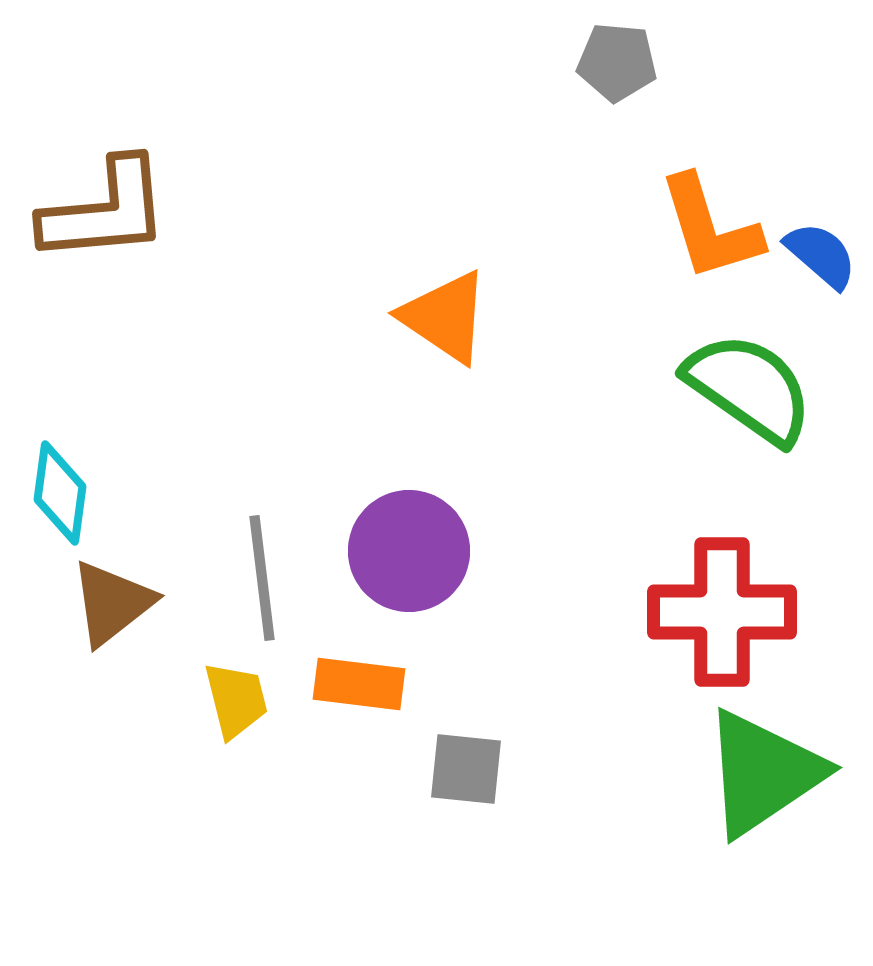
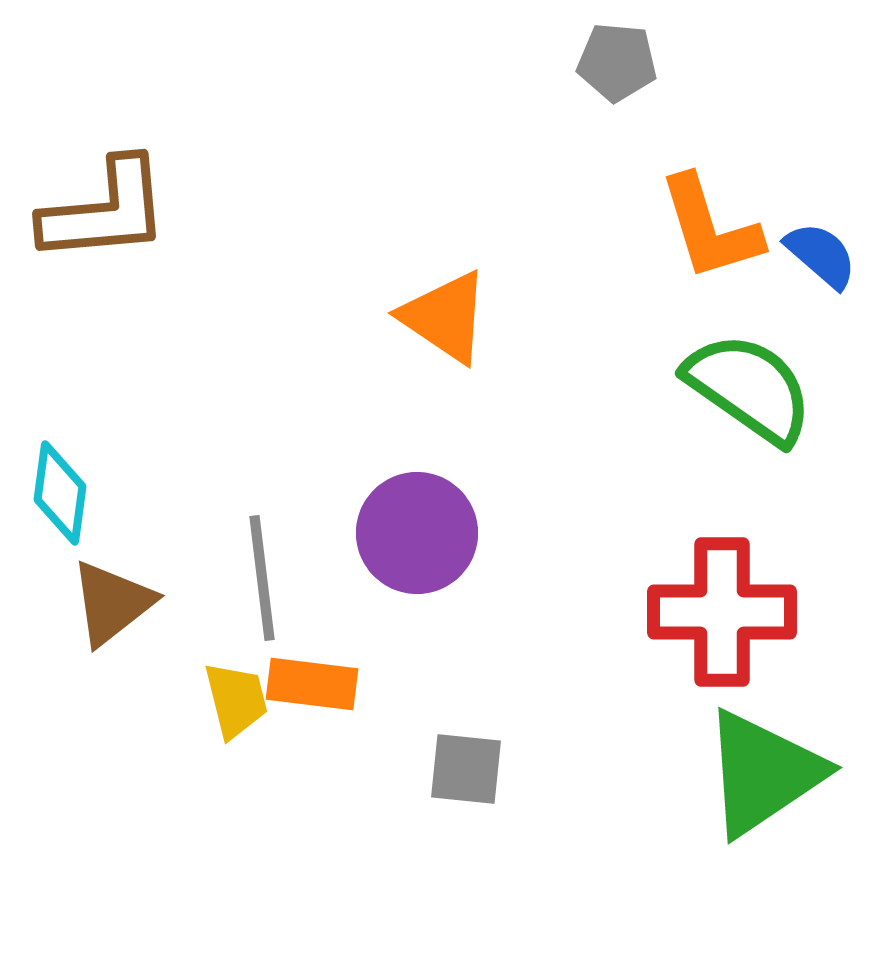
purple circle: moved 8 px right, 18 px up
orange rectangle: moved 47 px left
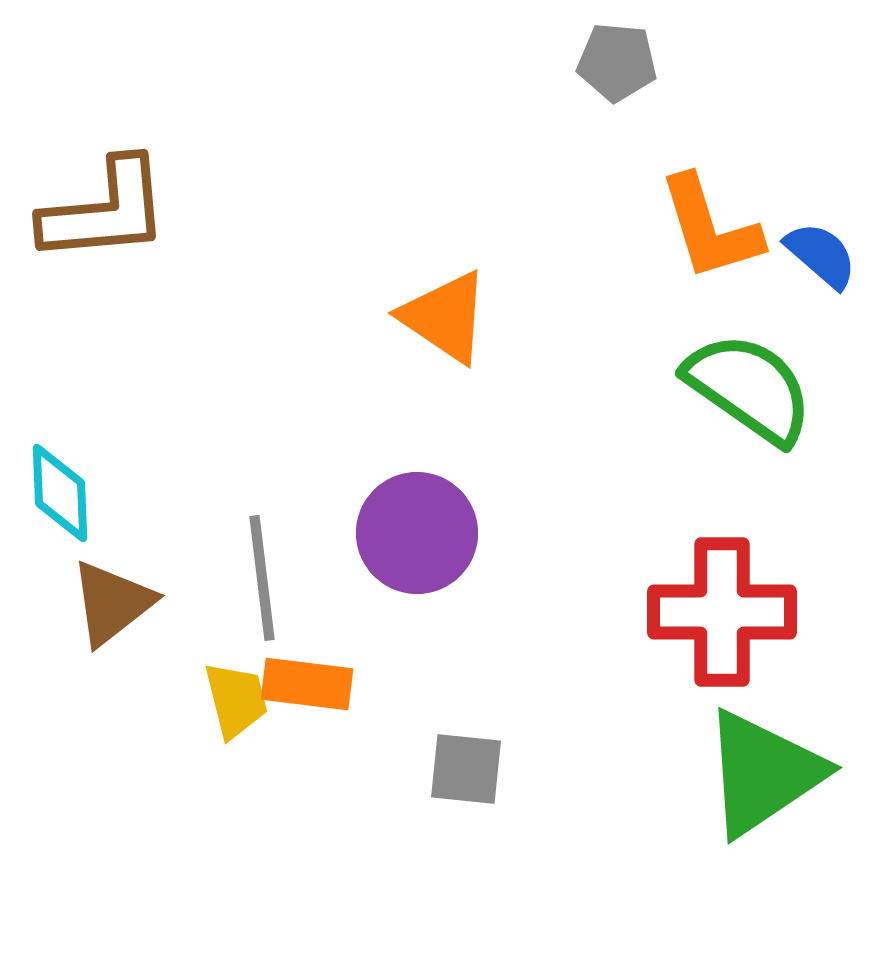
cyan diamond: rotated 10 degrees counterclockwise
orange rectangle: moved 5 px left
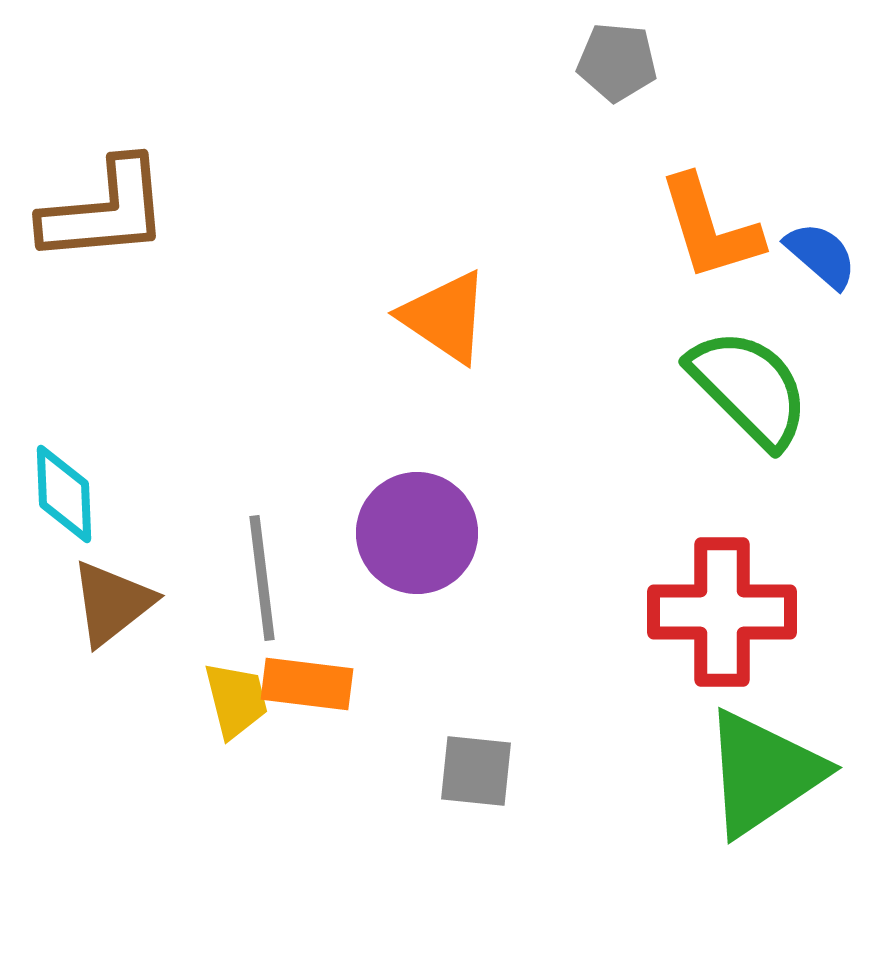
green semicircle: rotated 10 degrees clockwise
cyan diamond: moved 4 px right, 1 px down
gray square: moved 10 px right, 2 px down
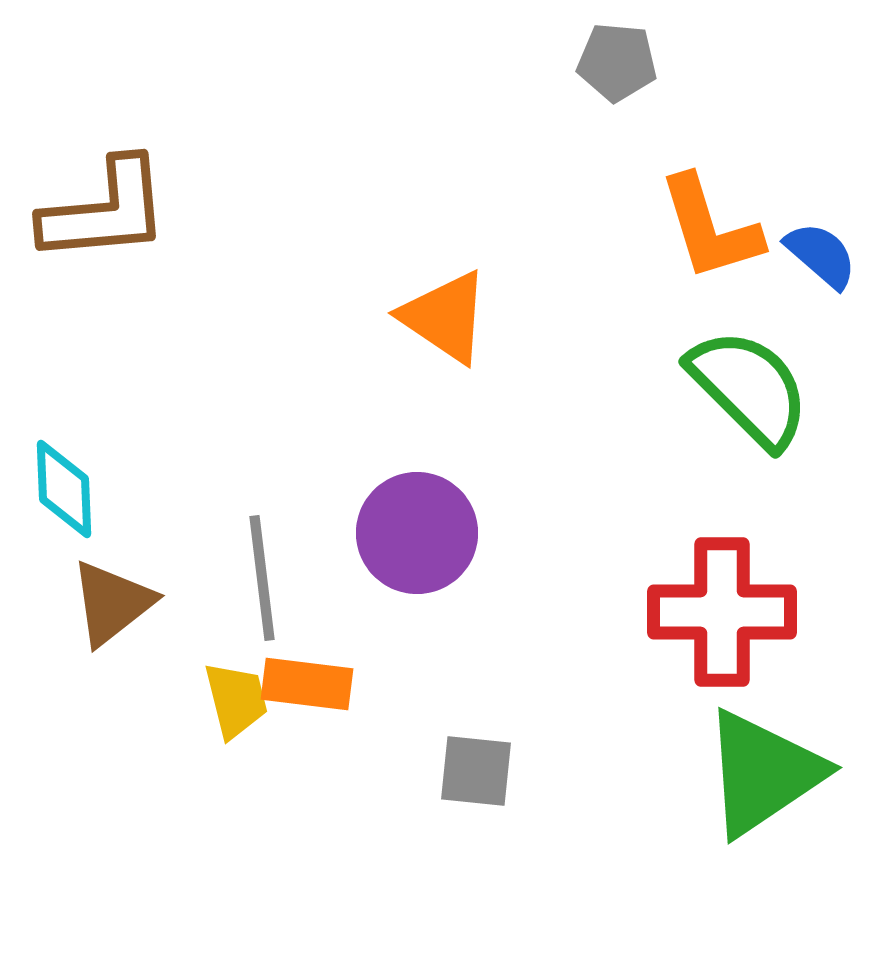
cyan diamond: moved 5 px up
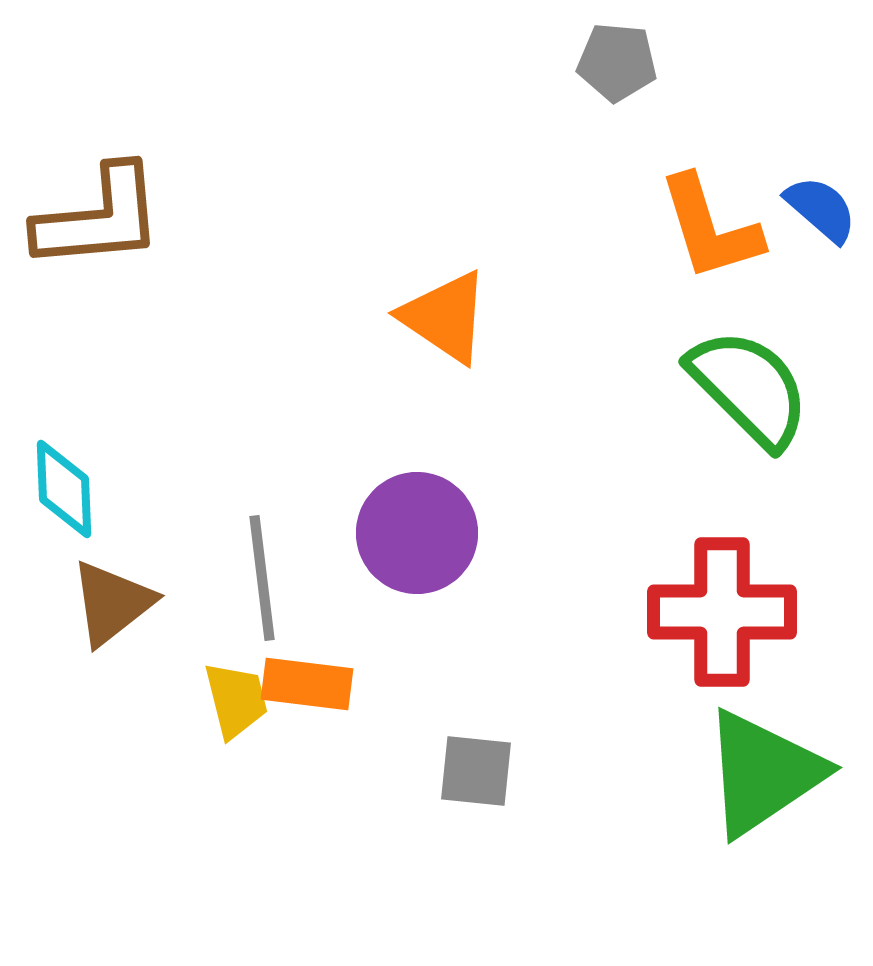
brown L-shape: moved 6 px left, 7 px down
blue semicircle: moved 46 px up
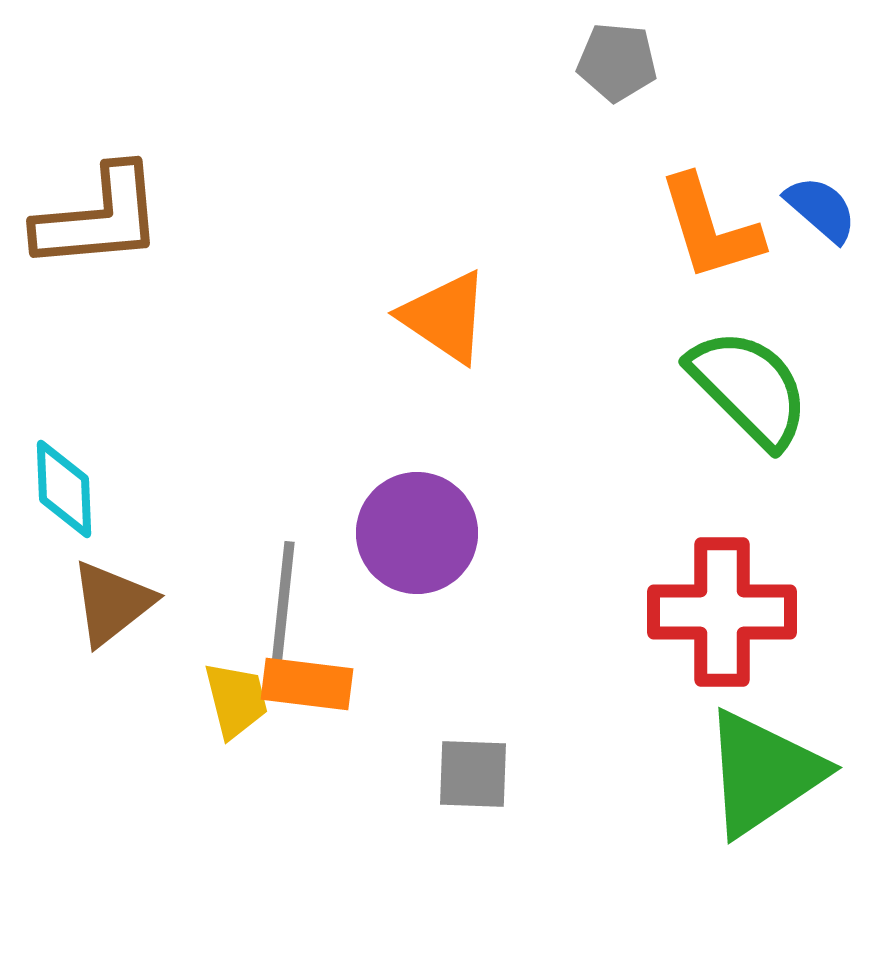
gray line: moved 21 px right, 26 px down; rotated 13 degrees clockwise
gray square: moved 3 px left, 3 px down; rotated 4 degrees counterclockwise
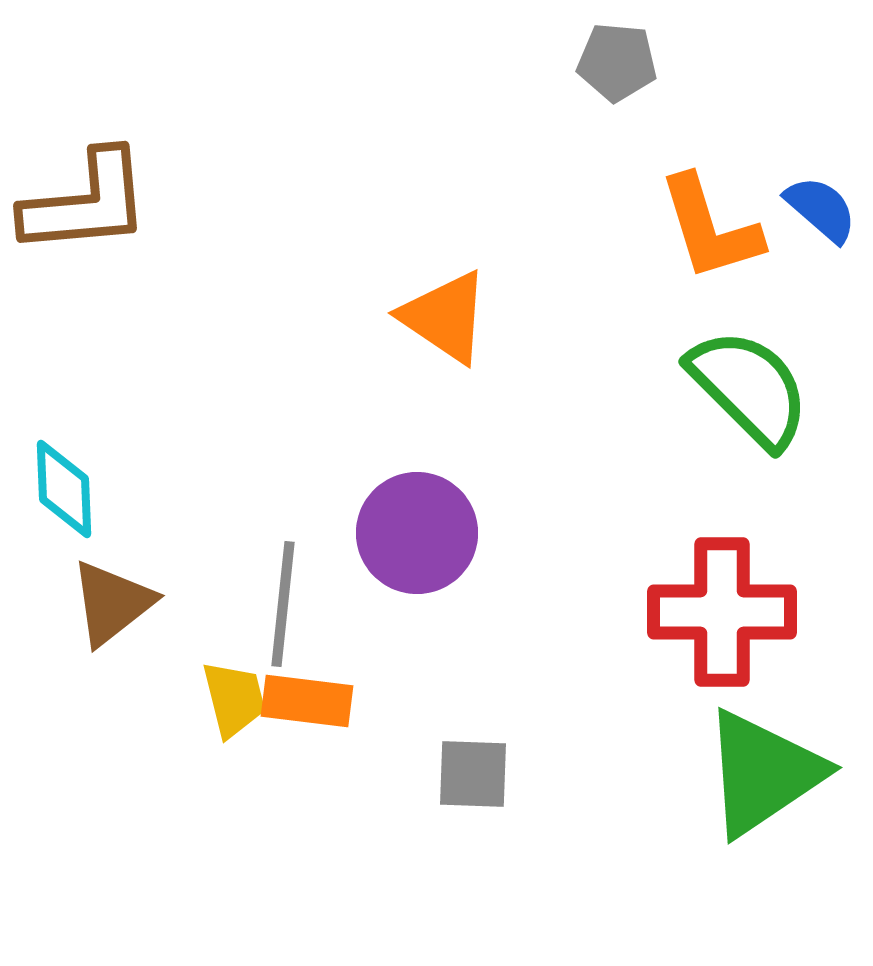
brown L-shape: moved 13 px left, 15 px up
orange rectangle: moved 17 px down
yellow trapezoid: moved 2 px left, 1 px up
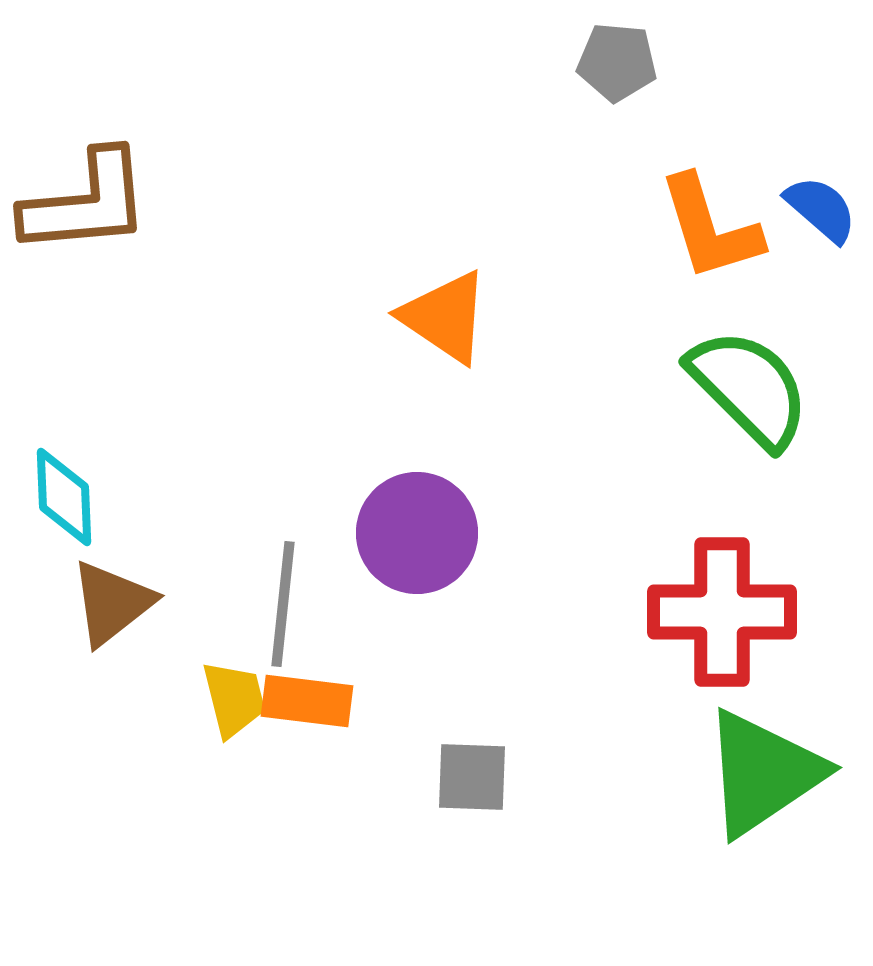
cyan diamond: moved 8 px down
gray square: moved 1 px left, 3 px down
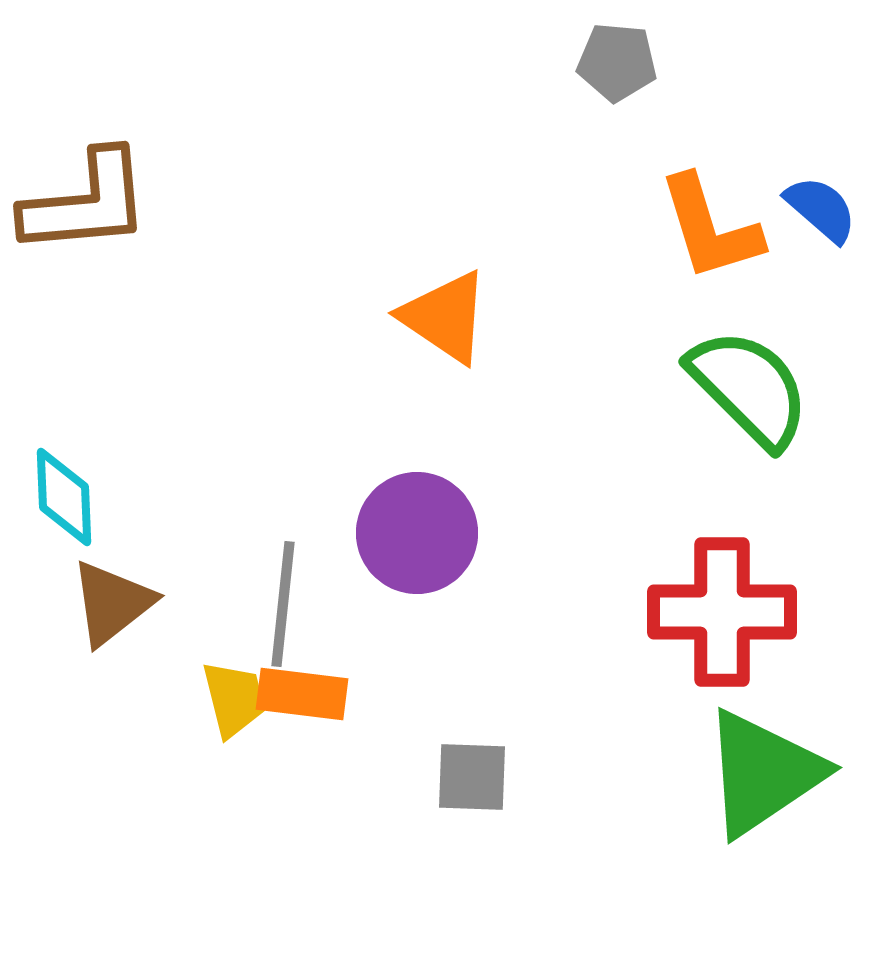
orange rectangle: moved 5 px left, 7 px up
